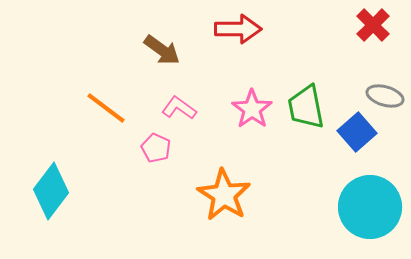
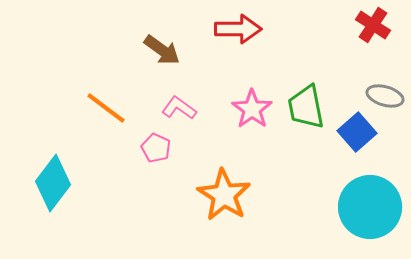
red cross: rotated 12 degrees counterclockwise
cyan diamond: moved 2 px right, 8 px up
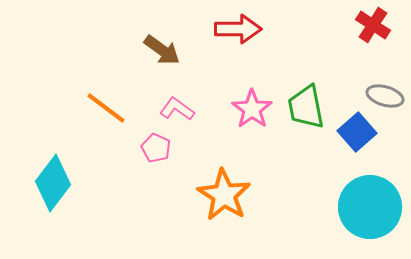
pink L-shape: moved 2 px left, 1 px down
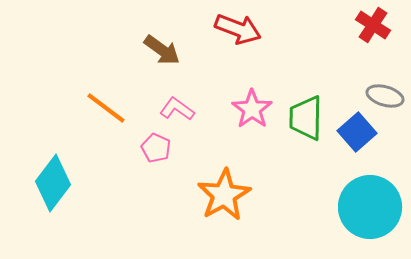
red arrow: rotated 21 degrees clockwise
green trapezoid: moved 11 px down; rotated 12 degrees clockwise
orange star: rotated 10 degrees clockwise
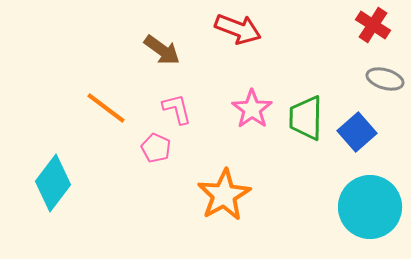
gray ellipse: moved 17 px up
pink L-shape: rotated 40 degrees clockwise
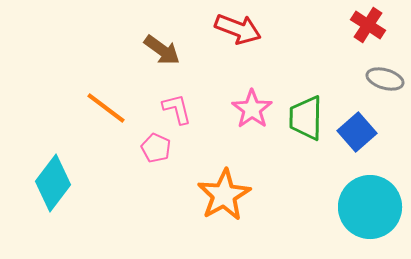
red cross: moved 5 px left
